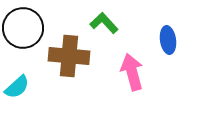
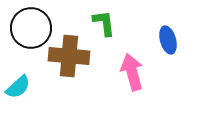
green L-shape: rotated 36 degrees clockwise
black circle: moved 8 px right
blue ellipse: rotated 8 degrees counterclockwise
cyan semicircle: moved 1 px right
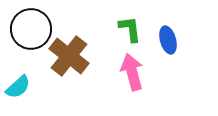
green L-shape: moved 26 px right, 6 px down
black circle: moved 1 px down
brown cross: rotated 33 degrees clockwise
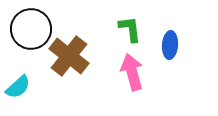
blue ellipse: moved 2 px right, 5 px down; rotated 20 degrees clockwise
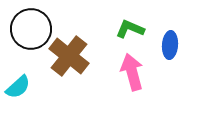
green L-shape: rotated 60 degrees counterclockwise
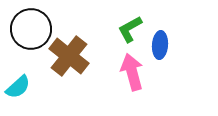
green L-shape: rotated 52 degrees counterclockwise
blue ellipse: moved 10 px left
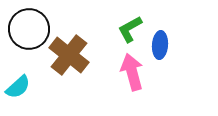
black circle: moved 2 px left
brown cross: moved 1 px up
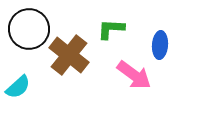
green L-shape: moved 19 px left; rotated 32 degrees clockwise
pink arrow: moved 2 px right, 3 px down; rotated 141 degrees clockwise
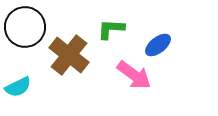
black circle: moved 4 px left, 2 px up
blue ellipse: moved 2 px left; rotated 48 degrees clockwise
cyan semicircle: rotated 16 degrees clockwise
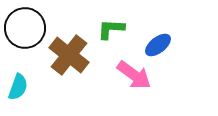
black circle: moved 1 px down
cyan semicircle: rotated 44 degrees counterclockwise
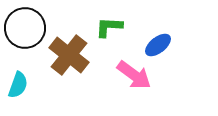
green L-shape: moved 2 px left, 2 px up
cyan semicircle: moved 2 px up
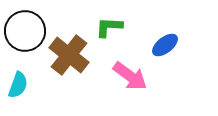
black circle: moved 3 px down
blue ellipse: moved 7 px right
pink arrow: moved 4 px left, 1 px down
